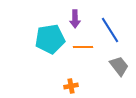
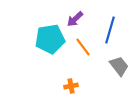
purple arrow: rotated 48 degrees clockwise
blue line: rotated 48 degrees clockwise
orange line: rotated 54 degrees clockwise
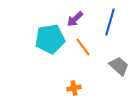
blue line: moved 8 px up
gray trapezoid: rotated 10 degrees counterclockwise
orange cross: moved 3 px right, 2 px down
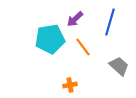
orange cross: moved 4 px left, 3 px up
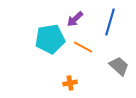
orange line: rotated 24 degrees counterclockwise
orange cross: moved 2 px up
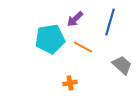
gray trapezoid: moved 3 px right, 1 px up
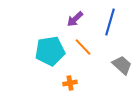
cyan pentagon: moved 12 px down
orange line: rotated 18 degrees clockwise
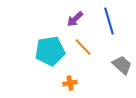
blue line: moved 1 px left, 1 px up; rotated 32 degrees counterclockwise
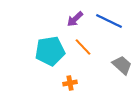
blue line: rotated 48 degrees counterclockwise
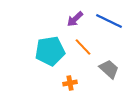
gray trapezoid: moved 13 px left, 4 px down
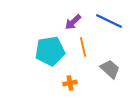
purple arrow: moved 2 px left, 3 px down
orange line: rotated 30 degrees clockwise
gray trapezoid: moved 1 px right
